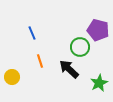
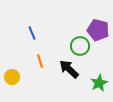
green circle: moved 1 px up
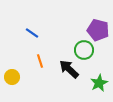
blue line: rotated 32 degrees counterclockwise
green circle: moved 4 px right, 4 px down
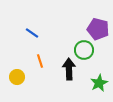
purple pentagon: moved 1 px up
black arrow: rotated 45 degrees clockwise
yellow circle: moved 5 px right
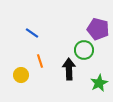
yellow circle: moved 4 px right, 2 px up
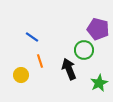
blue line: moved 4 px down
black arrow: rotated 20 degrees counterclockwise
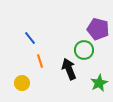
blue line: moved 2 px left, 1 px down; rotated 16 degrees clockwise
yellow circle: moved 1 px right, 8 px down
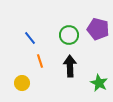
green circle: moved 15 px left, 15 px up
black arrow: moved 1 px right, 3 px up; rotated 20 degrees clockwise
green star: rotated 18 degrees counterclockwise
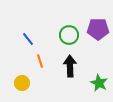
purple pentagon: rotated 15 degrees counterclockwise
blue line: moved 2 px left, 1 px down
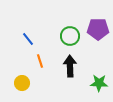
green circle: moved 1 px right, 1 px down
green star: rotated 24 degrees counterclockwise
